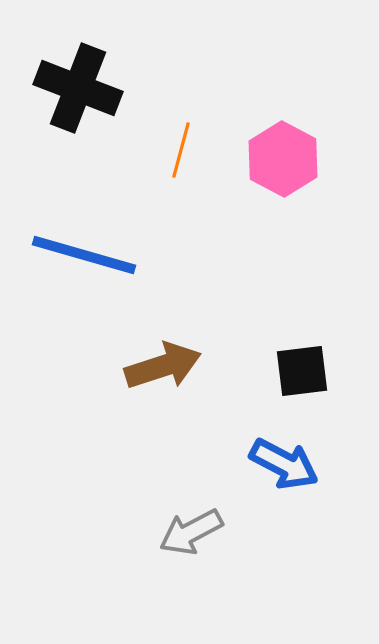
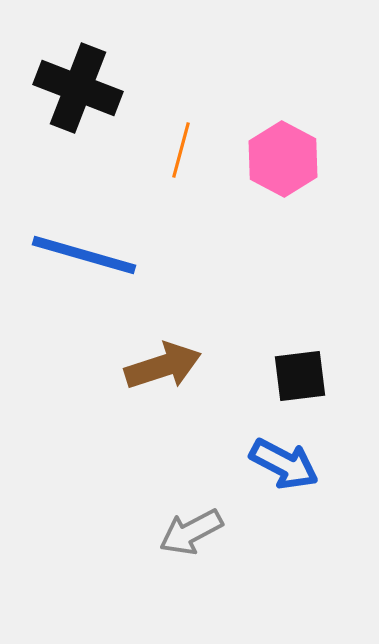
black square: moved 2 px left, 5 px down
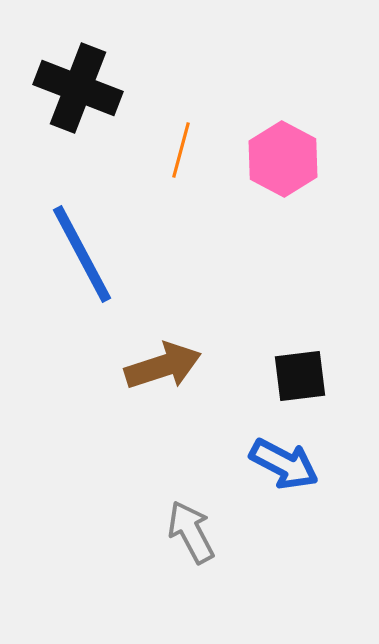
blue line: moved 2 px left, 1 px up; rotated 46 degrees clockwise
gray arrow: rotated 90 degrees clockwise
